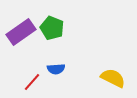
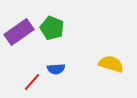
purple rectangle: moved 2 px left
yellow semicircle: moved 2 px left, 14 px up; rotated 10 degrees counterclockwise
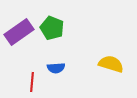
blue semicircle: moved 1 px up
red line: rotated 36 degrees counterclockwise
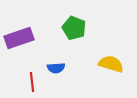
green pentagon: moved 22 px right
purple rectangle: moved 6 px down; rotated 16 degrees clockwise
red line: rotated 12 degrees counterclockwise
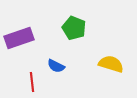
blue semicircle: moved 2 px up; rotated 30 degrees clockwise
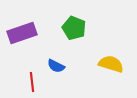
purple rectangle: moved 3 px right, 5 px up
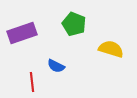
green pentagon: moved 4 px up
yellow semicircle: moved 15 px up
